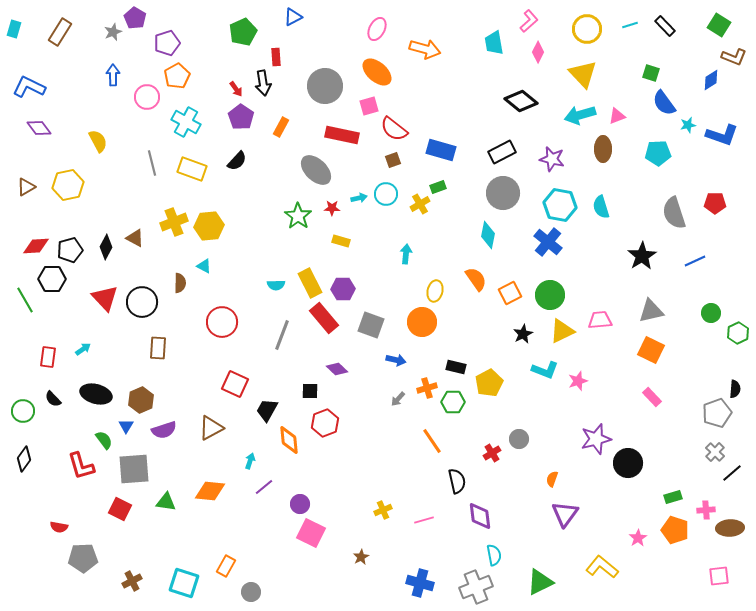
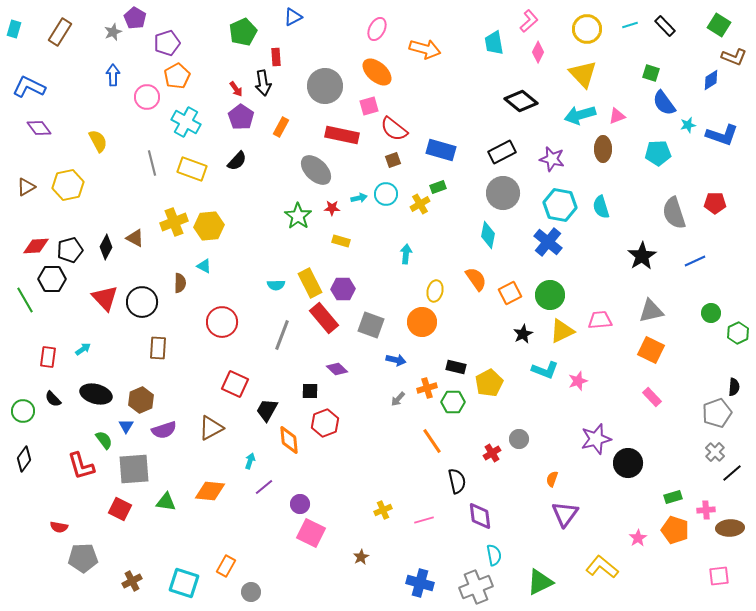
black semicircle at (735, 389): moved 1 px left, 2 px up
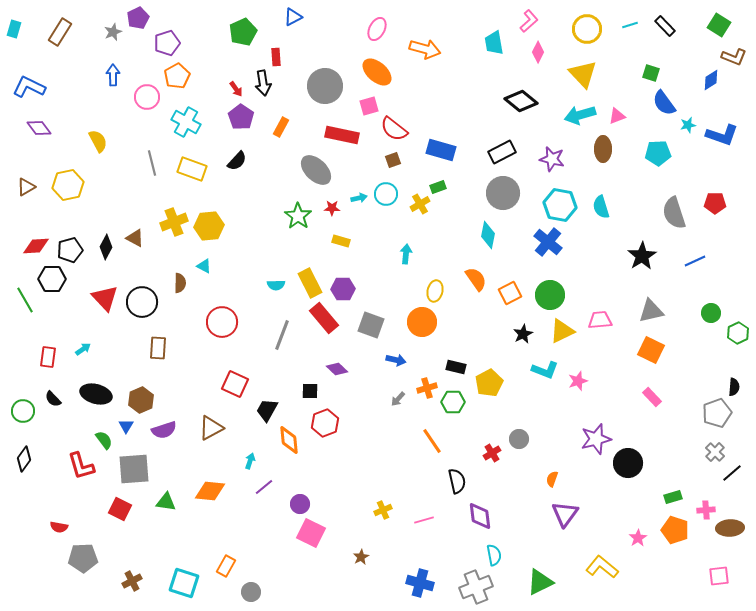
purple pentagon at (135, 18): moved 3 px right; rotated 15 degrees clockwise
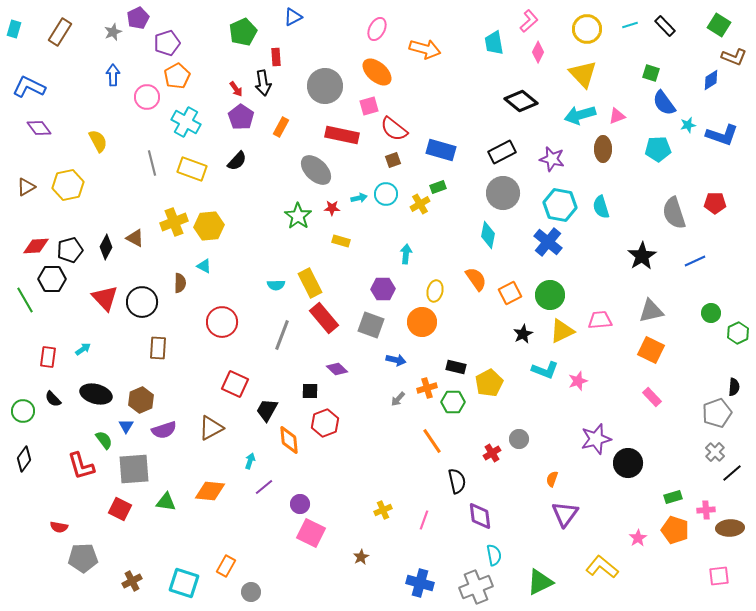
cyan pentagon at (658, 153): moved 4 px up
purple hexagon at (343, 289): moved 40 px right
pink line at (424, 520): rotated 54 degrees counterclockwise
